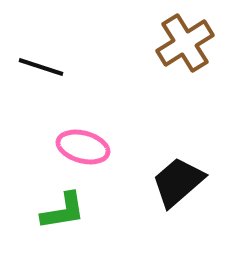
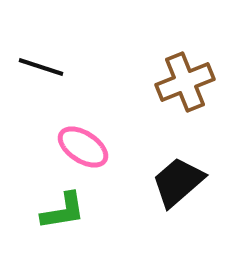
brown cross: moved 39 px down; rotated 10 degrees clockwise
pink ellipse: rotated 18 degrees clockwise
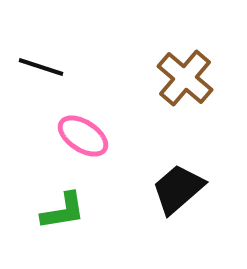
brown cross: moved 4 px up; rotated 28 degrees counterclockwise
pink ellipse: moved 11 px up
black trapezoid: moved 7 px down
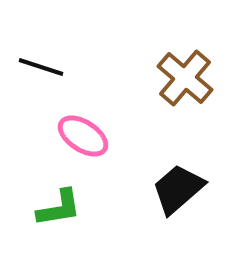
green L-shape: moved 4 px left, 3 px up
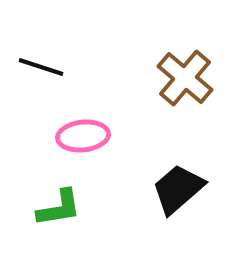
pink ellipse: rotated 39 degrees counterclockwise
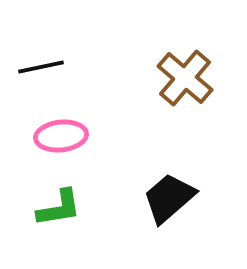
black line: rotated 30 degrees counterclockwise
pink ellipse: moved 22 px left
black trapezoid: moved 9 px left, 9 px down
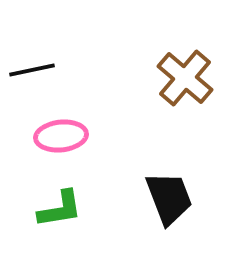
black line: moved 9 px left, 3 px down
black trapezoid: rotated 110 degrees clockwise
green L-shape: moved 1 px right, 1 px down
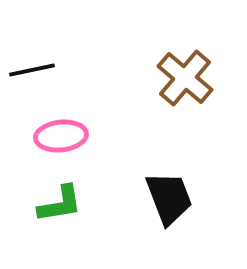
green L-shape: moved 5 px up
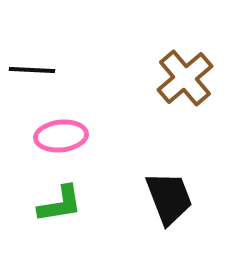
black line: rotated 15 degrees clockwise
brown cross: rotated 10 degrees clockwise
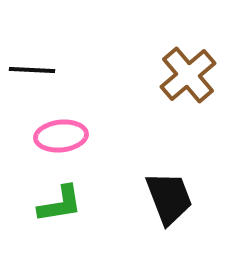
brown cross: moved 3 px right, 3 px up
